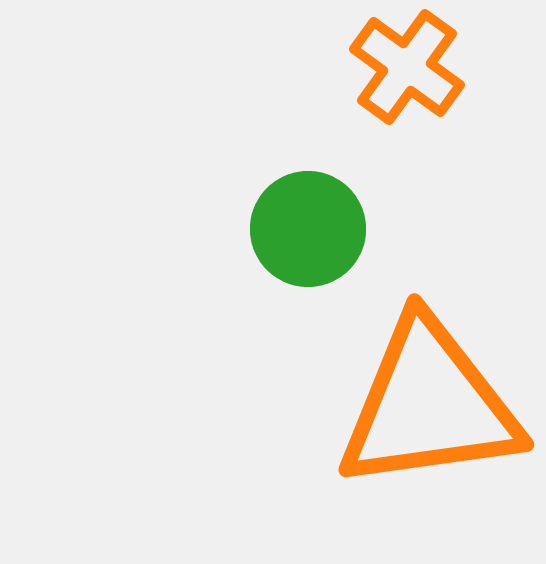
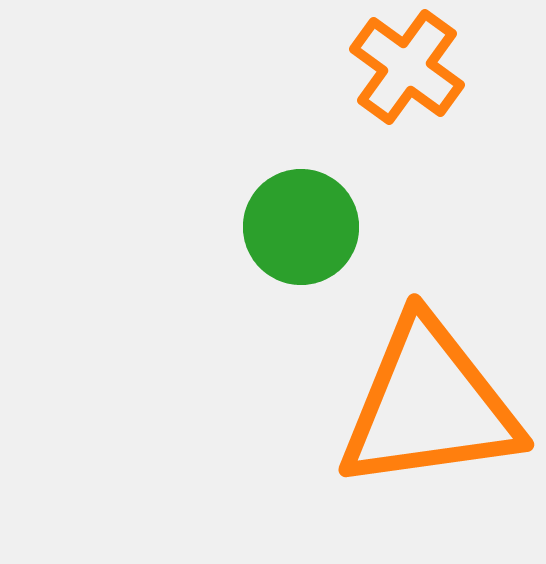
green circle: moved 7 px left, 2 px up
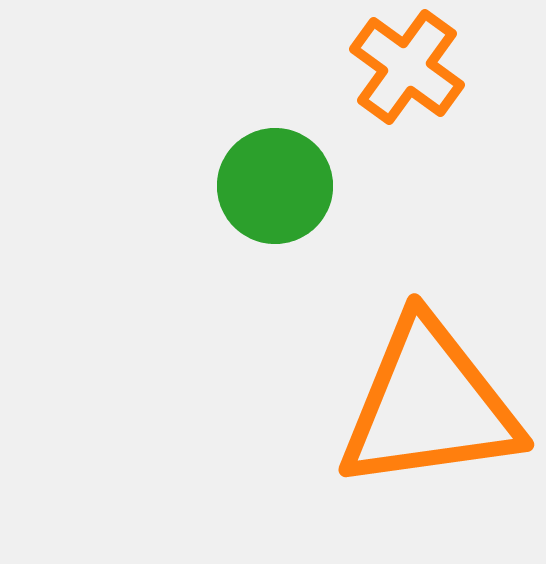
green circle: moved 26 px left, 41 px up
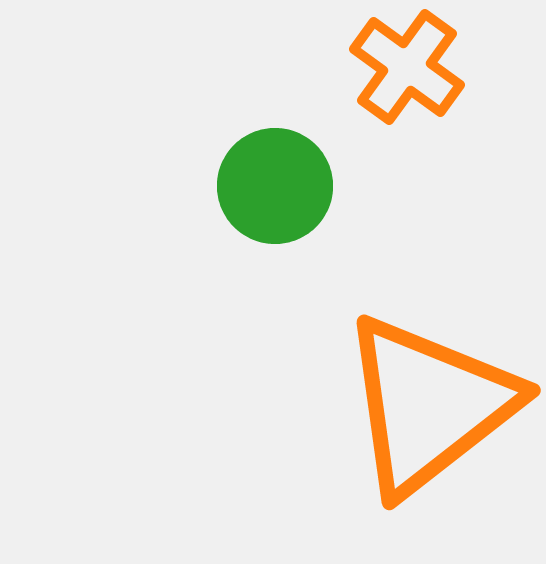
orange triangle: rotated 30 degrees counterclockwise
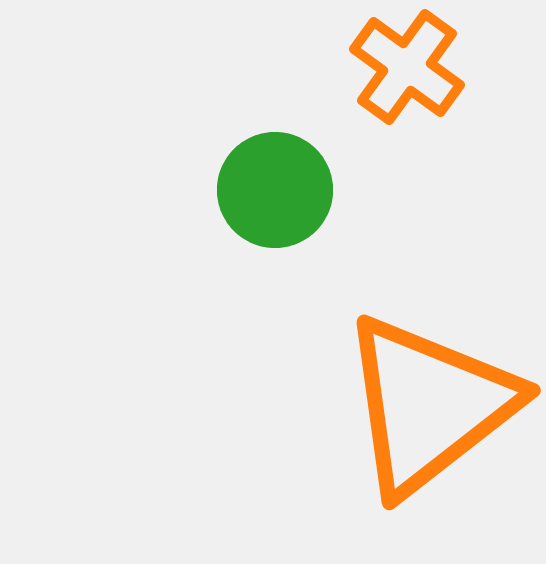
green circle: moved 4 px down
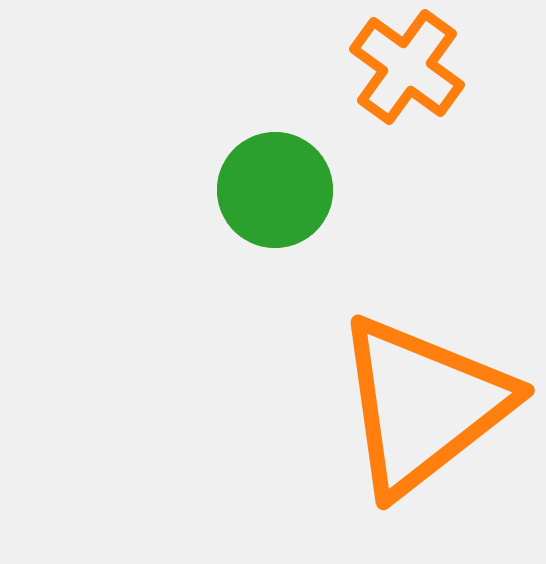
orange triangle: moved 6 px left
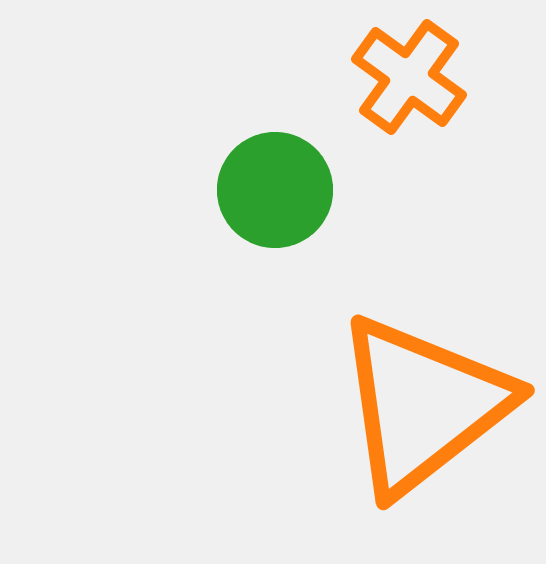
orange cross: moved 2 px right, 10 px down
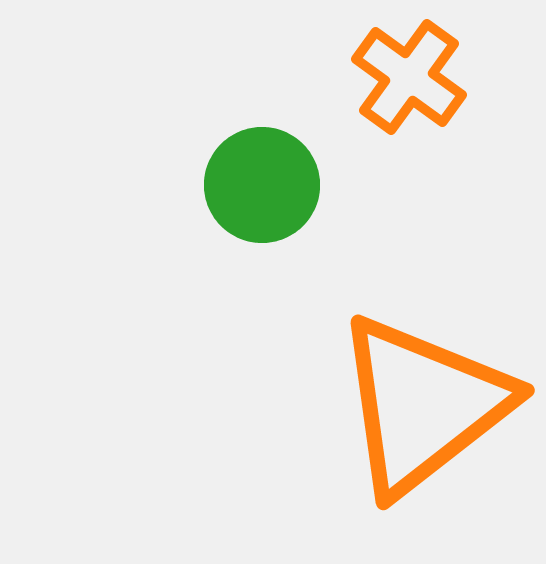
green circle: moved 13 px left, 5 px up
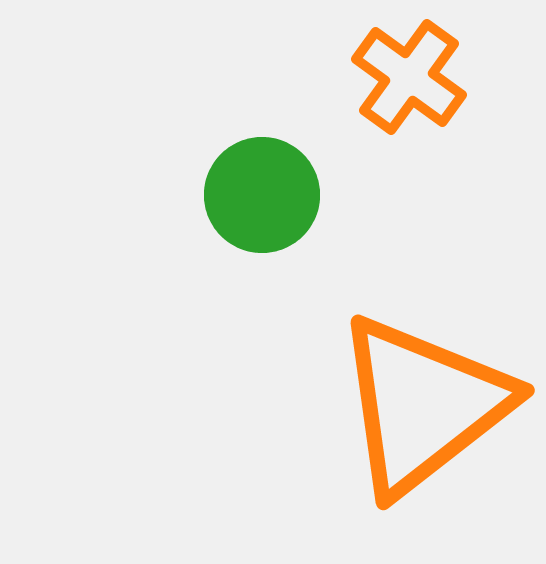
green circle: moved 10 px down
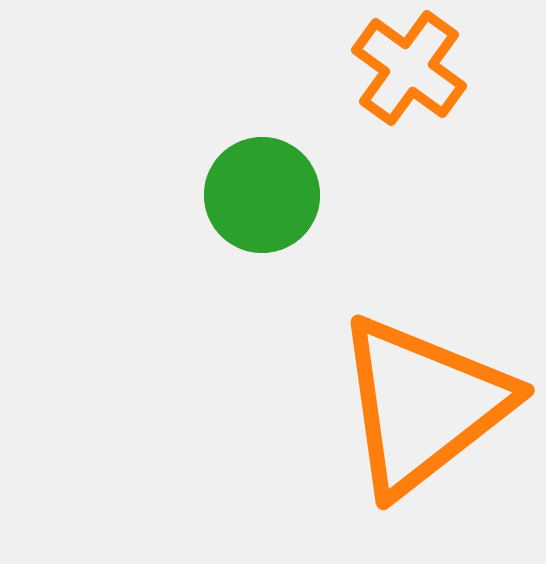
orange cross: moved 9 px up
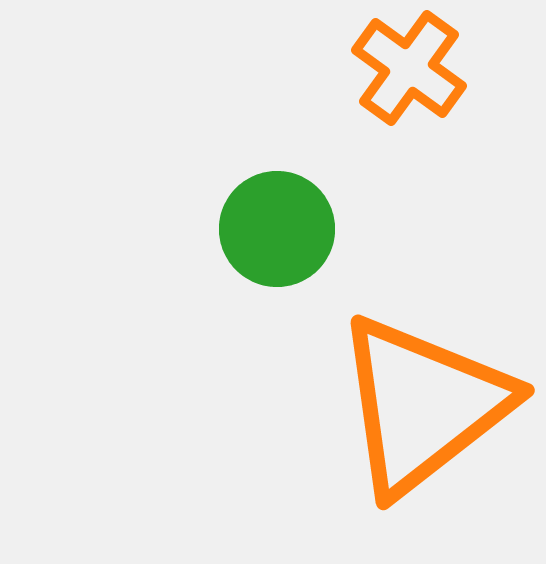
green circle: moved 15 px right, 34 px down
